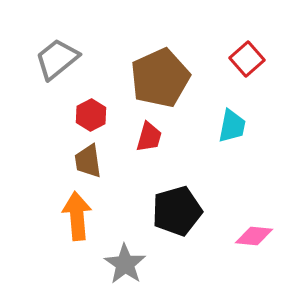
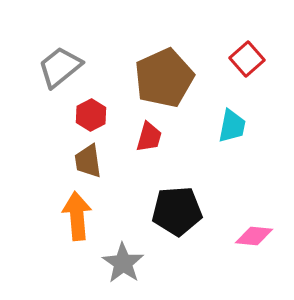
gray trapezoid: moved 3 px right, 8 px down
brown pentagon: moved 4 px right
black pentagon: rotated 12 degrees clockwise
gray star: moved 2 px left, 1 px up
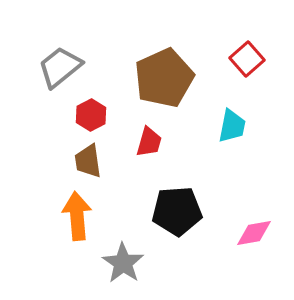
red trapezoid: moved 5 px down
pink diamond: moved 3 px up; rotated 15 degrees counterclockwise
